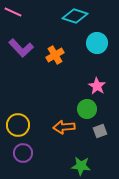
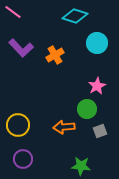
pink line: rotated 12 degrees clockwise
pink star: rotated 12 degrees clockwise
purple circle: moved 6 px down
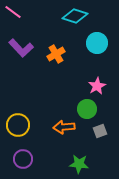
orange cross: moved 1 px right, 1 px up
green star: moved 2 px left, 2 px up
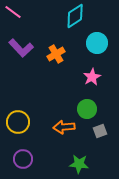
cyan diamond: rotated 50 degrees counterclockwise
pink star: moved 5 px left, 9 px up
yellow circle: moved 3 px up
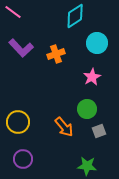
orange cross: rotated 12 degrees clockwise
orange arrow: rotated 125 degrees counterclockwise
gray square: moved 1 px left
green star: moved 8 px right, 2 px down
